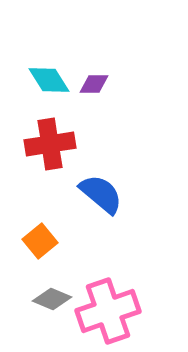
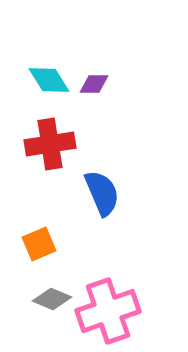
blue semicircle: moved 1 px right, 1 px up; rotated 27 degrees clockwise
orange square: moved 1 px left, 3 px down; rotated 16 degrees clockwise
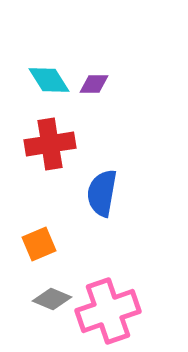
blue semicircle: rotated 147 degrees counterclockwise
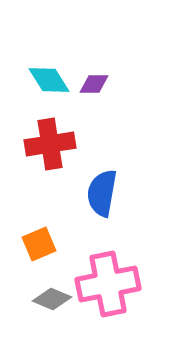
pink cross: moved 27 px up; rotated 8 degrees clockwise
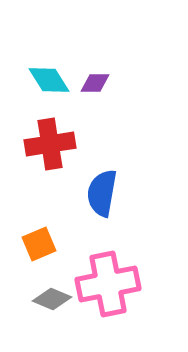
purple diamond: moved 1 px right, 1 px up
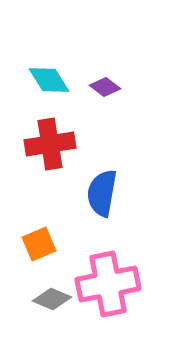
purple diamond: moved 10 px right, 4 px down; rotated 36 degrees clockwise
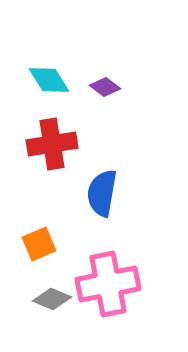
red cross: moved 2 px right
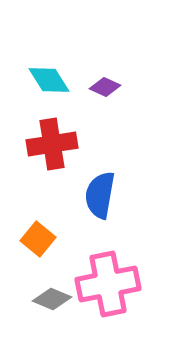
purple diamond: rotated 12 degrees counterclockwise
blue semicircle: moved 2 px left, 2 px down
orange square: moved 1 px left, 5 px up; rotated 28 degrees counterclockwise
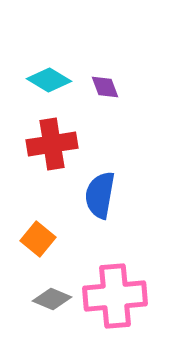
cyan diamond: rotated 27 degrees counterclockwise
purple diamond: rotated 44 degrees clockwise
pink cross: moved 7 px right, 12 px down; rotated 6 degrees clockwise
